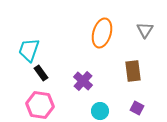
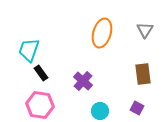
brown rectangle: moved 10 px right, 3 px down
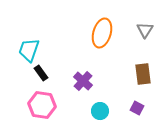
pink hexagon: moved 2 px right
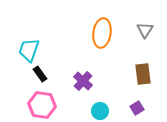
orange ellipse: rotated 8 degrees counterclockwise
black rectangle: moved 1 px left, 1 px down
purple square: rotated 32 degrees clockwise
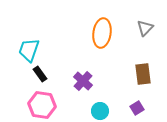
gray triangle: moved 2 px up; rotated 12 degrees clockwise
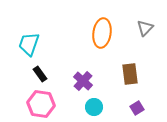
cyan trapezoid: moved 6 px up
brown rectangle: moved 13 px left
pink hexagon: moved 1 px left, 1 px up
cyan circle: moved 6 px left, 4 px up
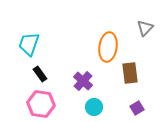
orange ellipse: moved 6 px right, 14 px down
brown rectangle: moved 1 px up
